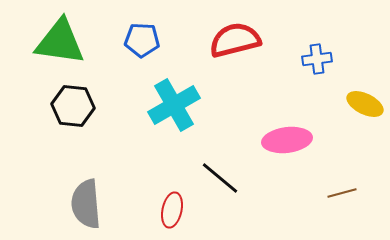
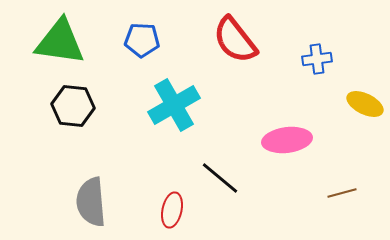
red semicircle: rotated 114 degrees counterclockwise
gray semicircle: moved 5 px right, 2 px up
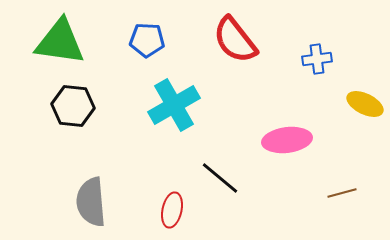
blue pentagon: moved 5 px right
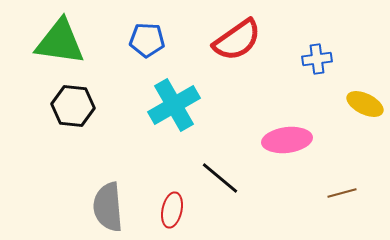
red semicircle: moved 2 px right; rotated 87 degrees counterclockwise
gray semicircle: moved 17 px right, 5 px down
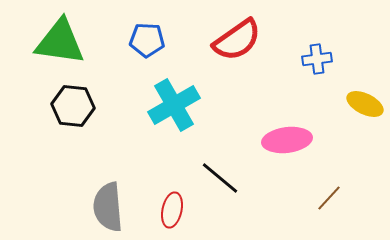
brown line: moved 13 px left, 5 px down; rotated 32 degrees counterclockwise
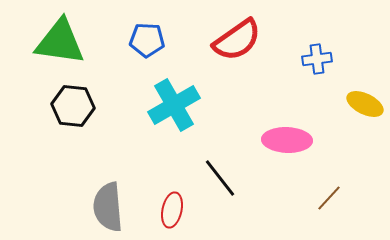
pink ellipse: rotated 9 degrees clockwise
black line: rotated 12 degrees clockwise
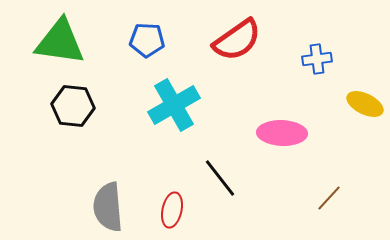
pink ellipse: moved 5 px left, 7 px up
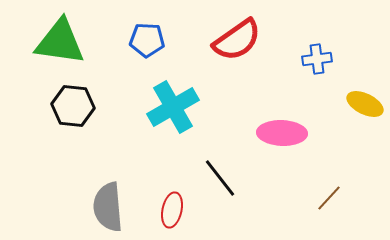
cyan cross: moved 1 px left, 2 px down
